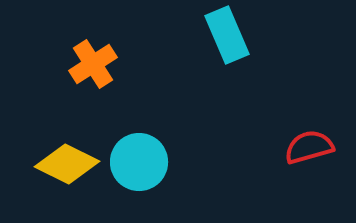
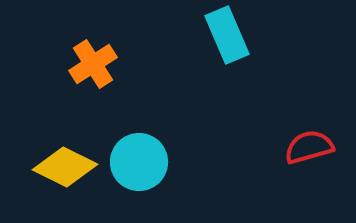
yellow diamond: moved 2 px left, 3 px down
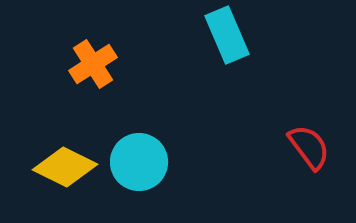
red semicircle: rotated 69 degrees clockwise
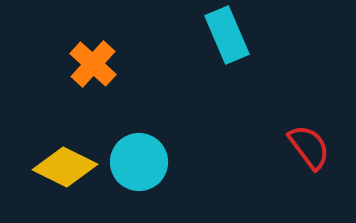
orange cross: rotated 15 degrees counterclockwise
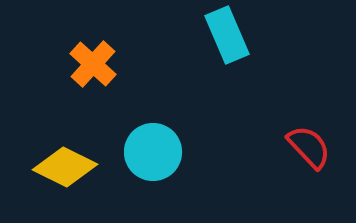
red semicircle: rotated 6 degrees counterclockwise
cyan circle: moved 14 px right, 10 px up
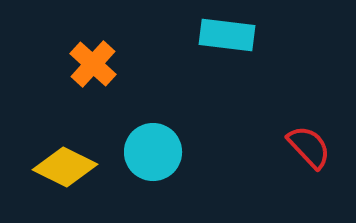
cyan rectangle: rotated 60 degrees counterclockwise
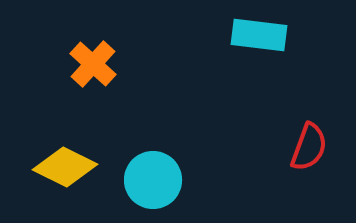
cyan rectangle: moved 32 px right
red semicircle: rotated 63 degrees clockwise
cyan circle: moved 28 px down
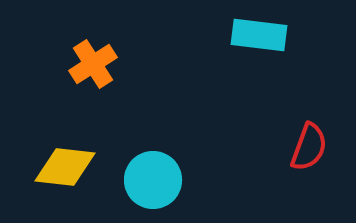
orange cross: rotated 15 degrees clockwise
yellow diamond: rotated 20 degrees counterclockwise
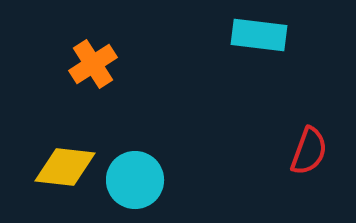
red semicircle: moved 4 px down
cyan circle: moved 18 px left
